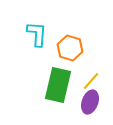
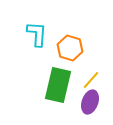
yellow line: moved 1 px up
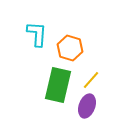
purple ellipse: moved 3 px left, 4 px down
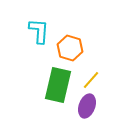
cyan L-shape: moved 2 px right, 3 px up
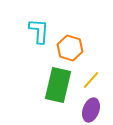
purple ellipse: moved 4 px right, 4 px down
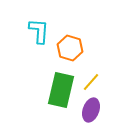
yellow line: moved 2 px down
green rectangle: moved 3 px right, 5 px down
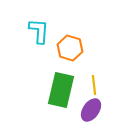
yellow line: moved 3 px right, 3 px down; rotated 48 degrees counterclockwise
purple ellipse: rotated 15 degrees clockwise
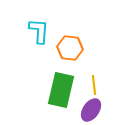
orange hexagon: rotated 10 degrees counterclockwise
